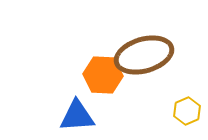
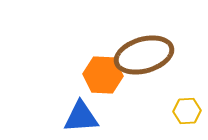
yellow hexagon: rotated 20 degrees clockwise
blue triangle: moved 4 px right, 1 px down
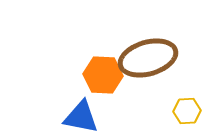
brown ellipse: moved 4 px right, 3 px down
blue triangle: rotated 15 degrees clockwise
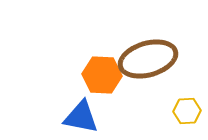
brown ellipse: moved 1 px down
orange hexagon: moved 1 px left
